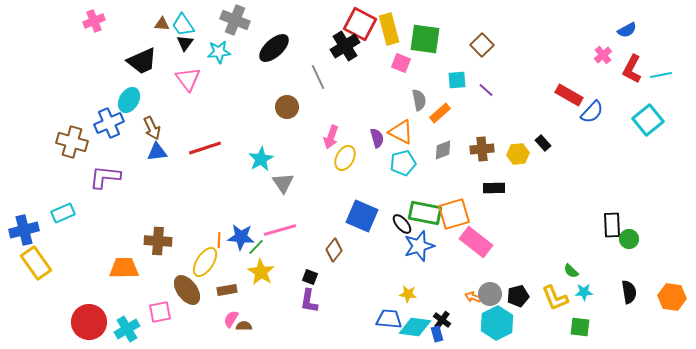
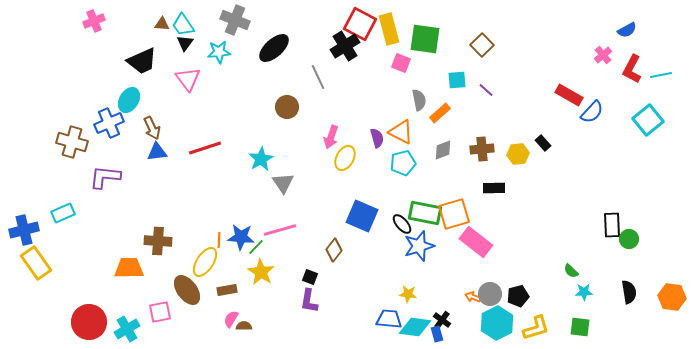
orange trapezoid at (124, 268): moved 5 px right
yellow L-shape at (555, 298): moved 19 px left, 30 px down; rotated 84 degrees counterclockwise
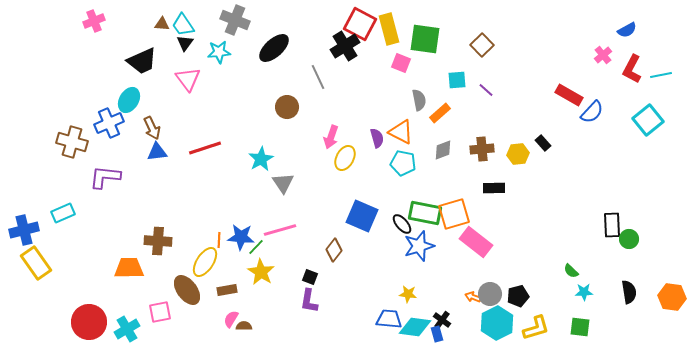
cyan pentagon at (403, 163): rotated 25 degrees clockwise
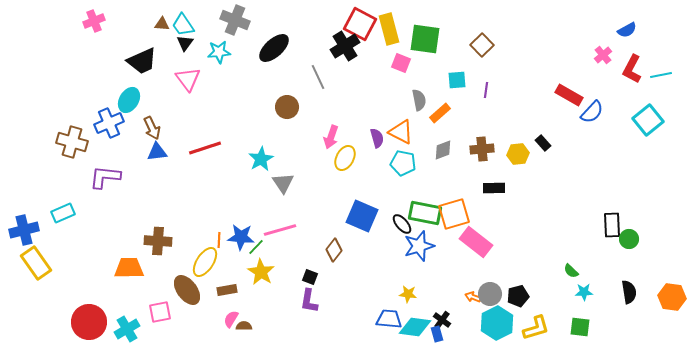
purple line at (486, 90): rotated 56 degrees clockwise
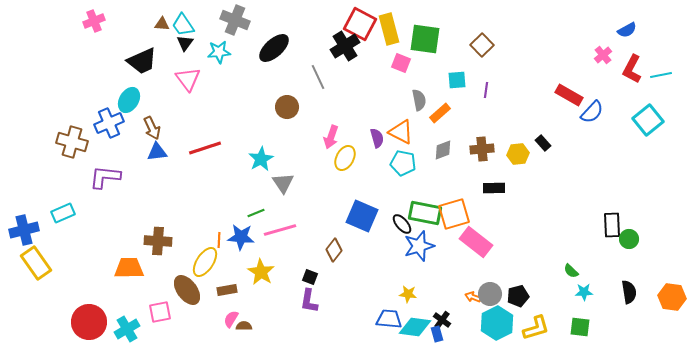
green line at (256, 247): moved 34 px up; rotated 24 degrees clockwise
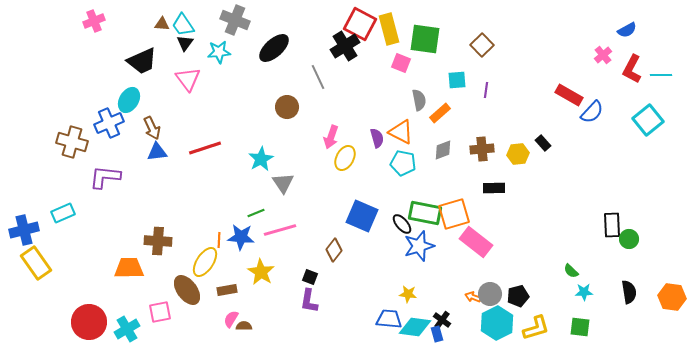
cyan line at (661, 75): rotated 10 degrees clockwise
